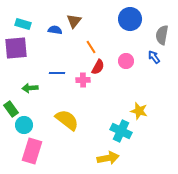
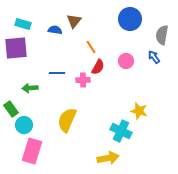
yellow semicircle: rotated 105 degrees counterclockwise
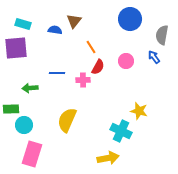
green rectangle: rotated 56 degrees counterclockwise
pink rectangle: moved 3 px down
